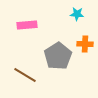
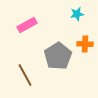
cyan star: rotated 16 degrees counterclockwise
pink rectangle: rotated 24 degrees counterclockwise
brown line: rotated 30 degrees clockwise
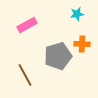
orange cross: moved 3 px left
gray pentagon: rotated 16 degrees clockwise
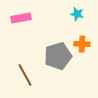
cyan star: rotated 24 degrees clockwise
pink rectangle: moved 6 px left, 7 px up; rotated 18 degrees clockwise
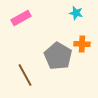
cyan star: moved 1 px left, 1 px up
pink rectangle: rotated 18 degrees counterclockwise
gray pentagon: rotated 24 degrees counterclockwise
